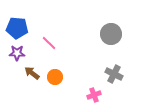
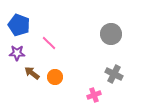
blue pentagon: moved 2 px right, 3 px up; rotated 15 degrees clockwise
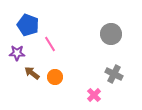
blue pentagon: moved 9 px right
pink line: moved 1 px right, 1 px down; rotated 14 degrees clockwise
pink cross: rotated 24 degrees counterclockwise
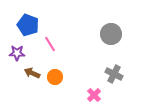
brown arrow: rotated 14 degrees counterclockwise
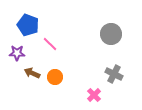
pink line: rotated 14 degrees counterclockwise
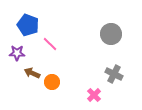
orange circle: moved 3 px left, 5 px down
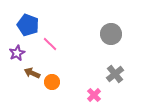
purple star: rotated 28 degrees counterclockwise
gray cross: moved 1 px right; rotated 24 degrees clockwise
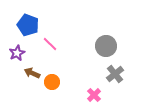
gray circle: moved 5 px left, 12 px down
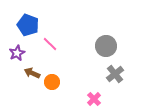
pink cross: moved 4 px down
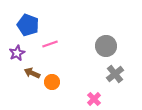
pink line: rotated 63 degrees counterclockwise
